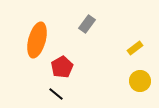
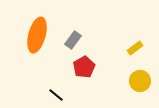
gray rectangle: moved 14 px left, 16 px down
orange ellipse: moved 5 px up
red pentagon: moved 22 px right
black line: moved 1 px down
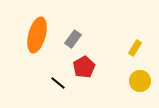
gray rectangle: moved 1 px up
yellow rectangle: rotated 21 degrees counterclockwise
black line: moved 2 px right, 12 px up
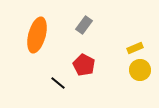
gray rectangle: moved 11 px right, 14 px up
yellow rectangle: rotated 35 degrees clockwise
red pentagon: moved 2 px up; rotated 15 degrees counterclockwise
yellow circle: moved 11 px up
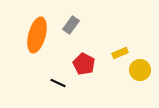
gray rectangle: moved 13 px left
yellow rectangle: moved 15 px left, 5 px down
red pentagon: moved 1 px up
black line: rotated 14 degrees counterclockwise
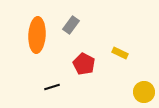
orange ellipse: rotated 12 degrees counterclockwise
yellow rectangle: rotated 49 degrees clockwise
yellow circle: moved 4 px right, 22 px down
black line: moved 6 px left, 4 px down; rotated 42 degrees counterclockwise
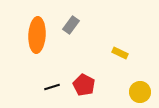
red pentagon: moved 21 px down
yellow circle: moved 4 px left
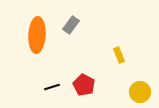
yellow rectangle: moved 1 px left, 2 px down; rotated 42 degrees clockwise
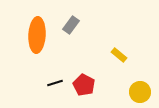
yellow rectangle: rotated 28 degrees counterclockwise
black line: moved 3 px right, 4 px up
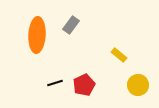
red pentagon: rotated 20 degrees clockwise
yellow circle: moved 2 px left, 7 px up
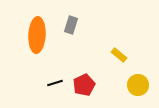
gray rectangle: rotated 18 degrees counterclockwise
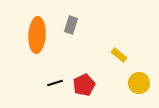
yellow circle: moved 1 px right, 2 px up
